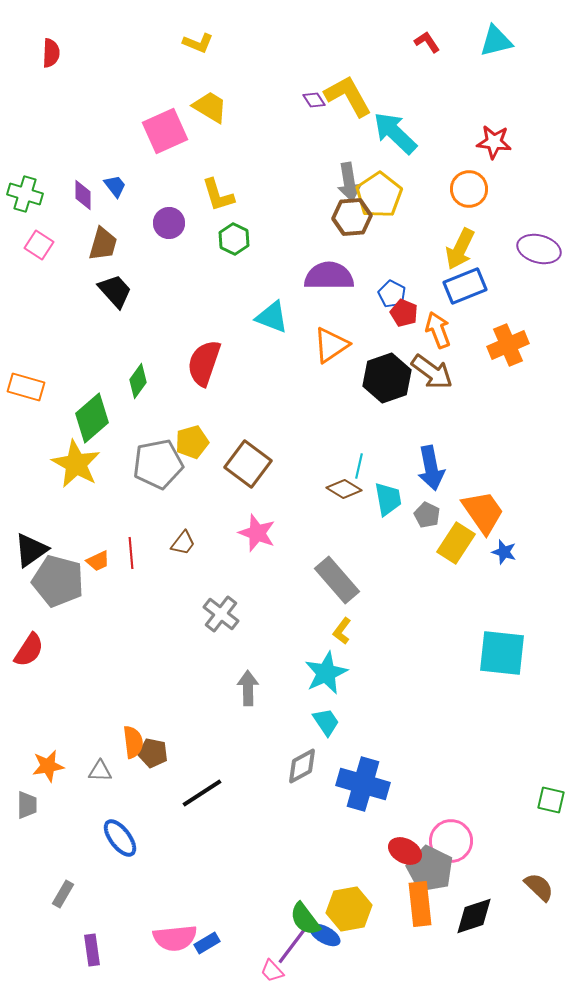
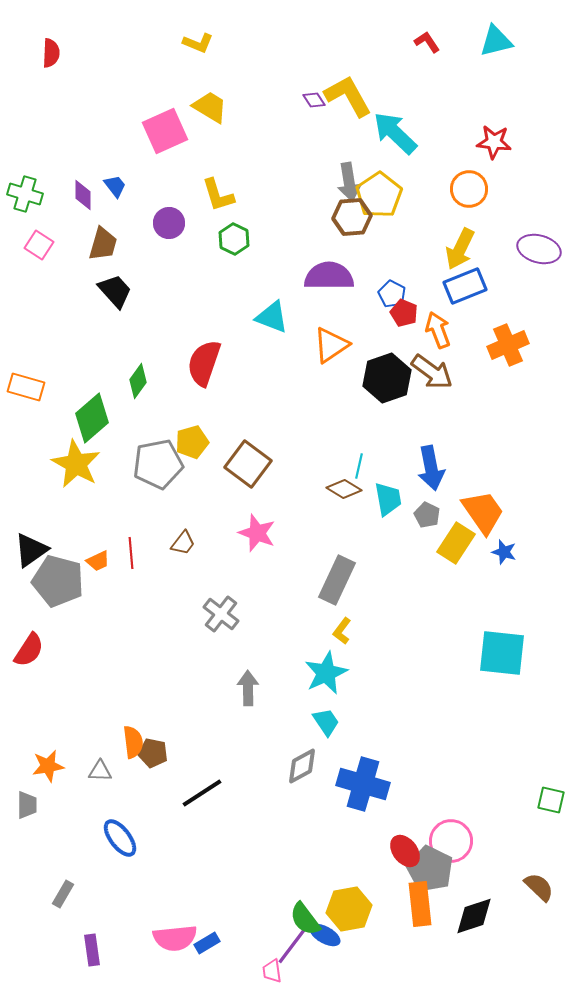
gray rectangle at (337, 580): rotated 66 degrees clockwise
red ellipse at (405, 851): rotated 24 degrees clockwise
pink trapezoid at (272, 971): rotated 35 degrees clockwise
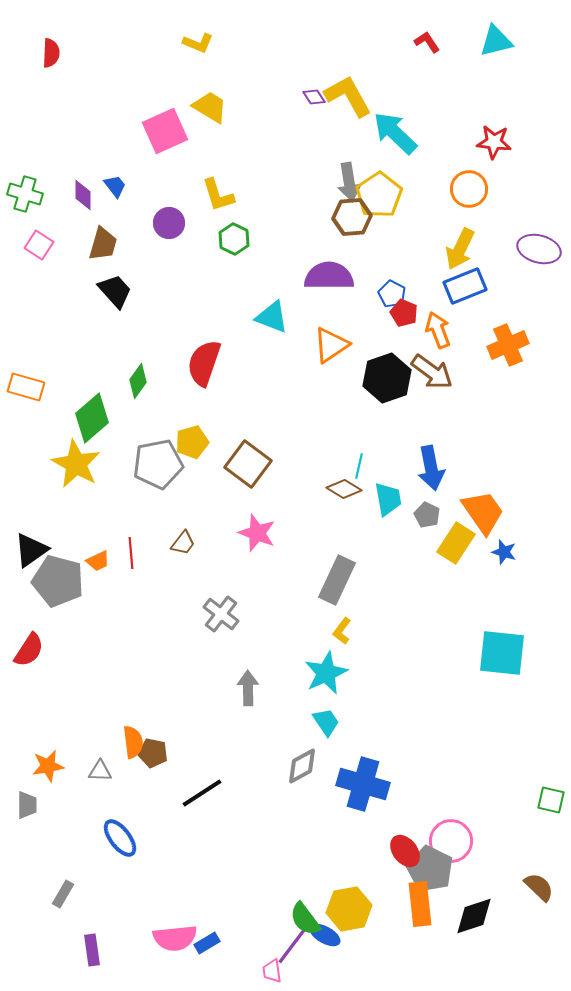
purple diamond at (314, 100): moved 3 px up
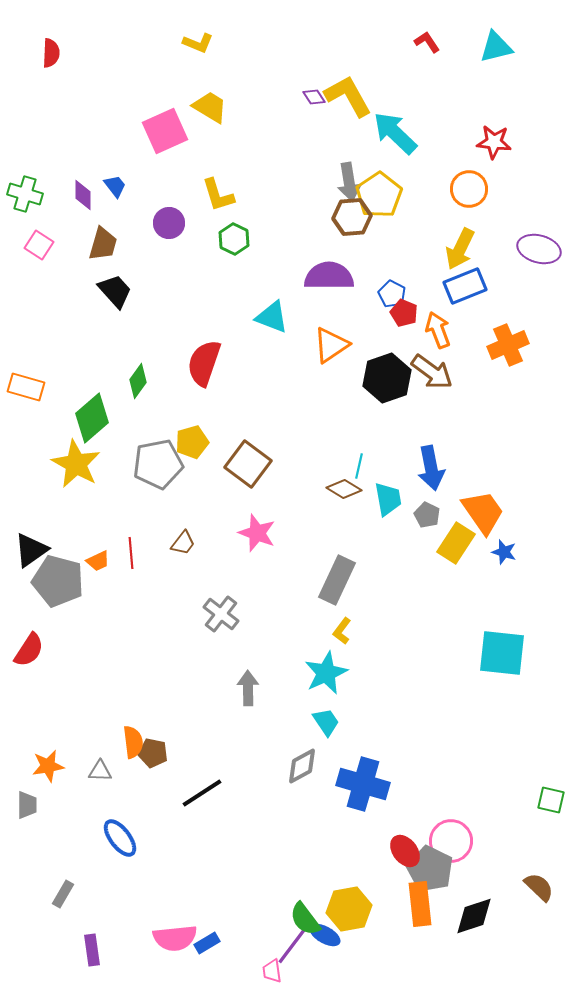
cyan triangle at (496, 41): moved 6 px down
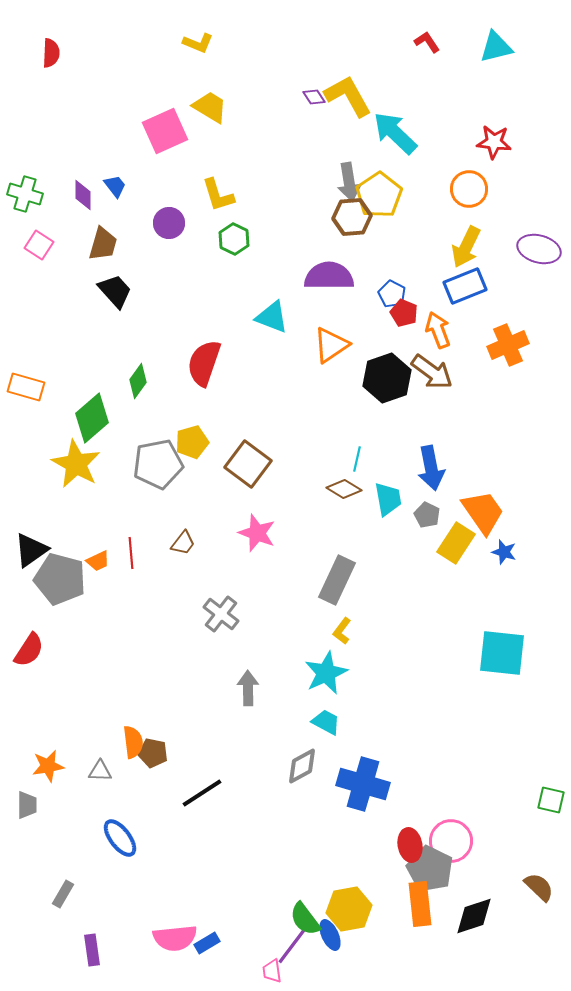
yellow arrow at (460, 249): moved 6 px right, 2 px up
cyan line at (359, 466): moved 2 px left, 7 px up
gray pentagon at (58, 581): moved 2 px right, 2 px up
cyan trapezoid at (326, 722): rotated 28 degrees counterclockwise
red ellipse at (405, 851): moved 5 px right, 6 px up; rotated 28 degrees clockwise
blue ellipse at (325, 935): moved 5 px right; rotated 36 degrees clockwise
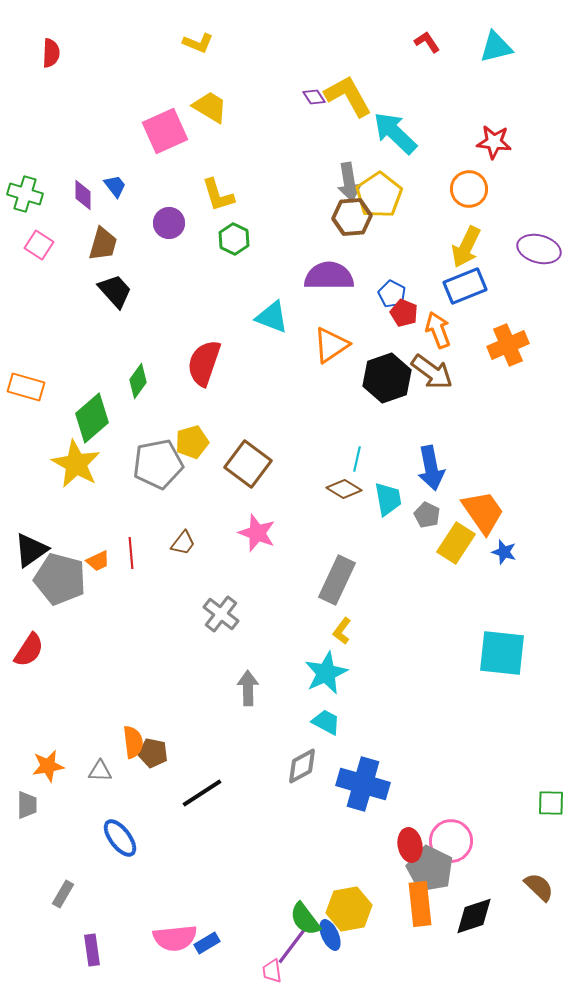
green square at (551, 800): moved 3 px down; rotated 12 degrees counterclockwise
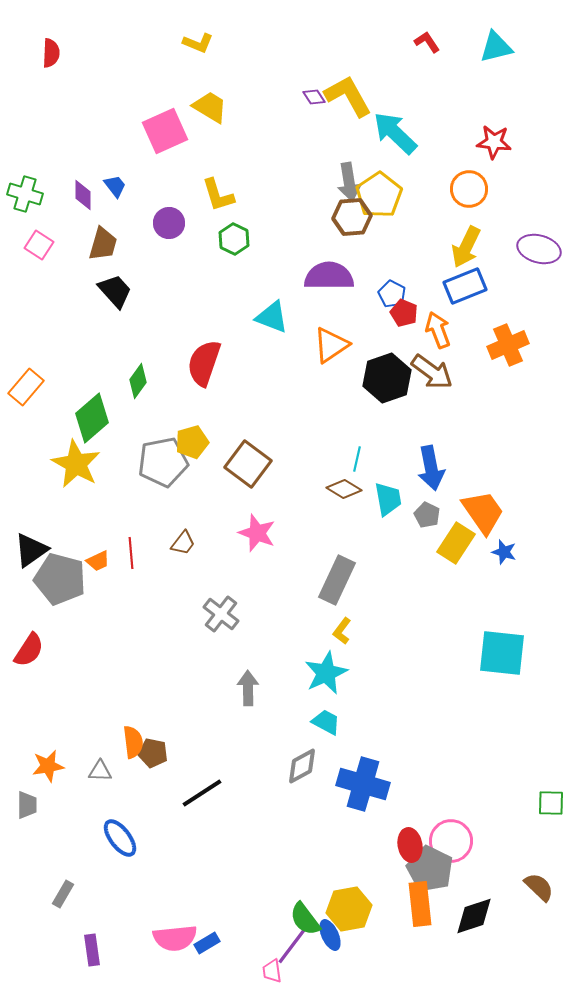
orange rectangle at (26, 387): rotated 66 degrees counterclockwise
gray pentagon at (158, 464): moved 5 px right, 2 px up
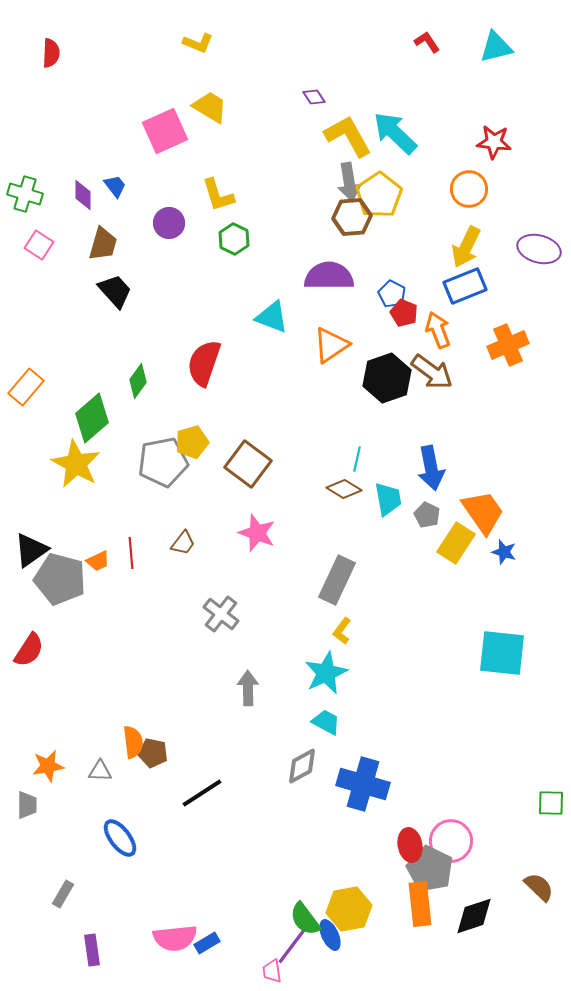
yellow L-shape at (348, 96): moved 40 px down
